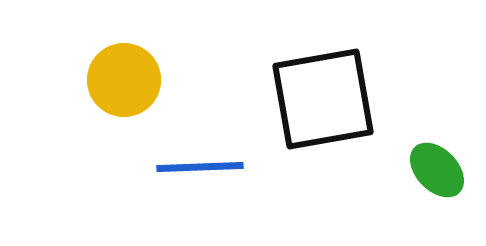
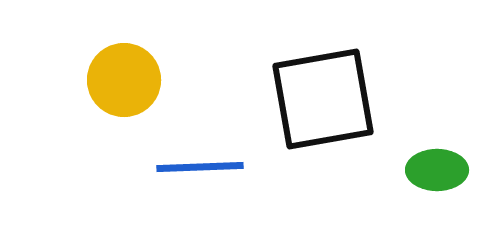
green ellipse: rotated 46 degrees counterclockwise
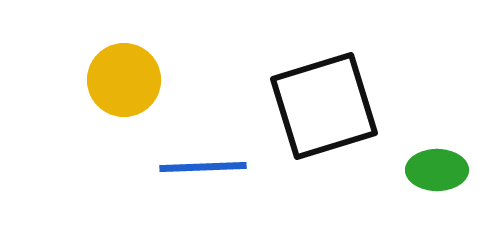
black square: moved 1 px right, 7 px down; rotated 7 degrees counterclockwise
blue line: moved 3 px right
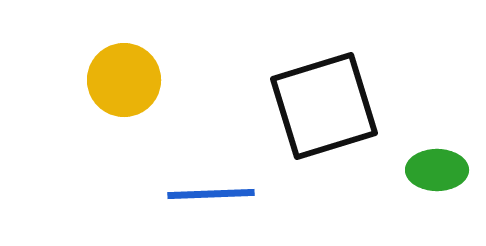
blue line: moved 8 px right, 27 px down
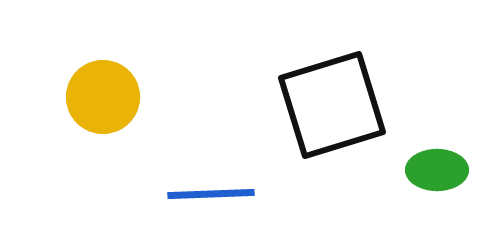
yellow circle: moved 21 px left, 17 px down
black square: moved 8 px right, 1 px up
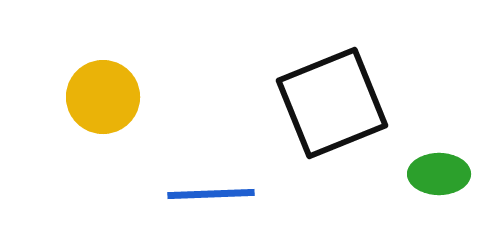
black square: moved 2 px up; rotated 5 degrees counterclockwise
green ellipse: moved 2 px right, 4 px down
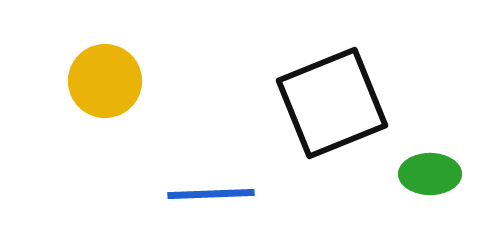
yellow circle: moved 2 px right, 16 px up
green ellipse: moved 9 px left
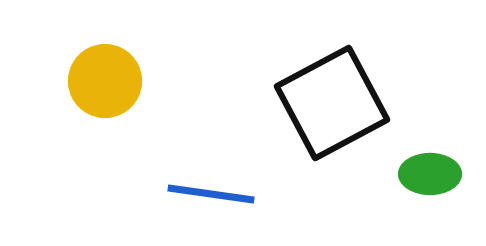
black square: rotated 6 degrees counterclockwise
blue line: rotated 10 degrees clockwise
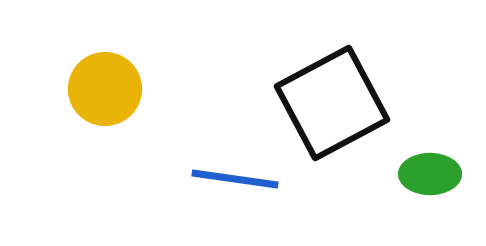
yellow circle: moved 8 px down
blue line: moved 24 px right, 15 px up
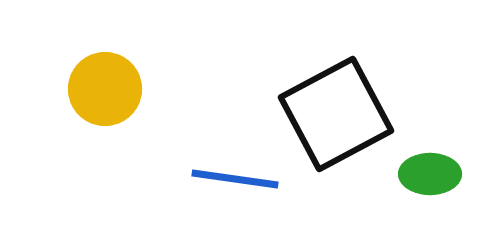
black square: moved 4 px right, 11 px down
